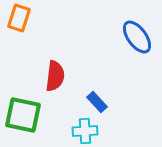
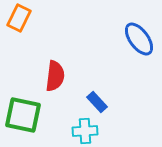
orange rectangle: rotated 8 degrees clockwise
blue ellipse: moved 2 px right, 2 px down
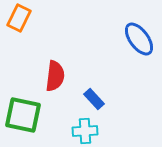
blue rectangle: moved 3 px left, 3 px up
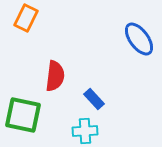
orange rectangle: moved 7 px right
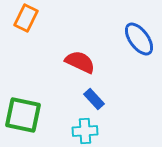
red semicircle: moved 25 px right, 14 px up; rotated 72 degrees counterclockwise
